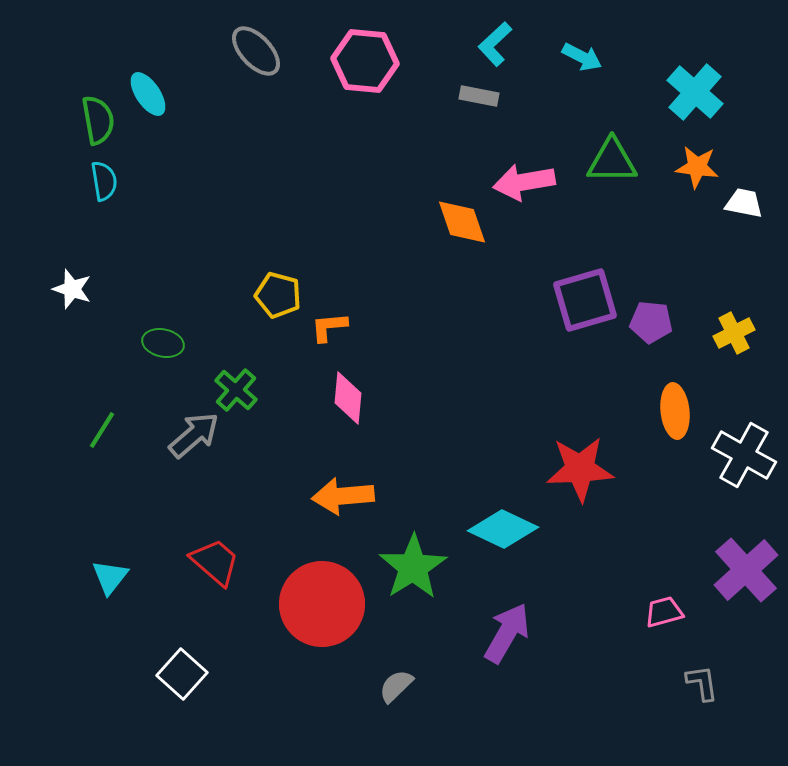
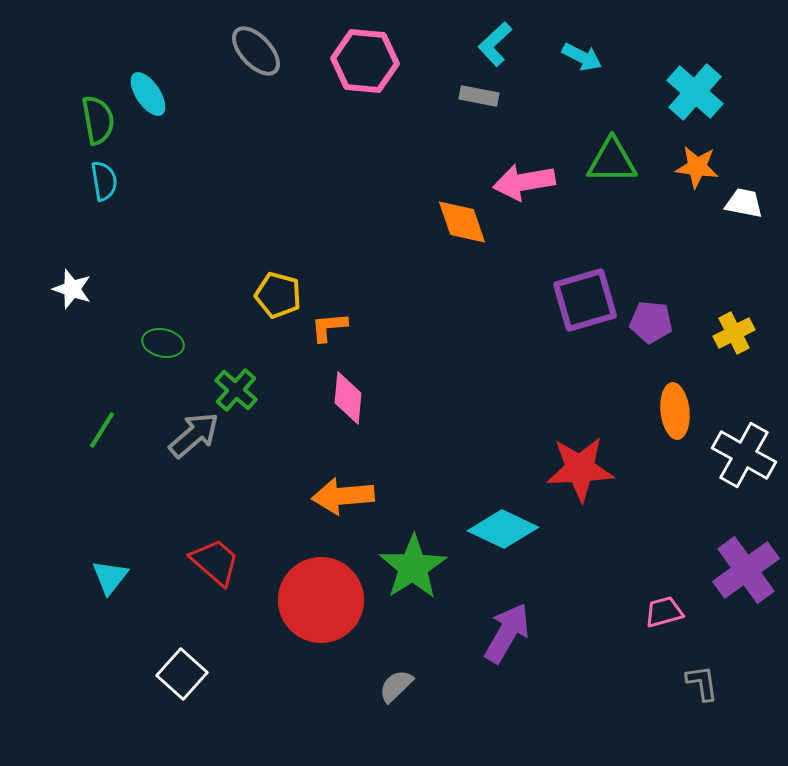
purple cross: rotated 6 degrees clockwise
red circle: moved 1 px left, 4 px up
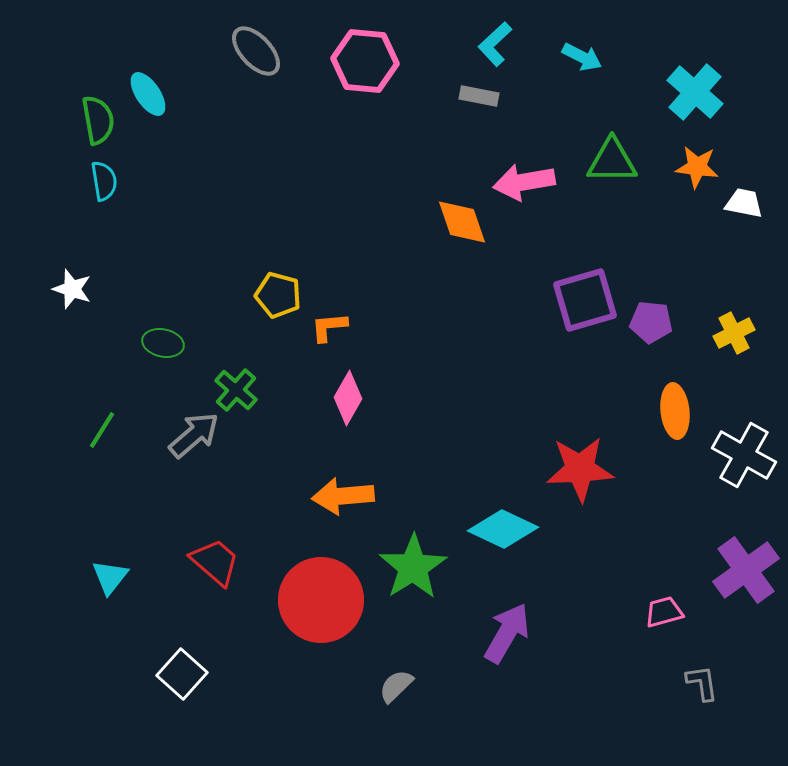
pink diamond: rotated 24 degrees clockwise
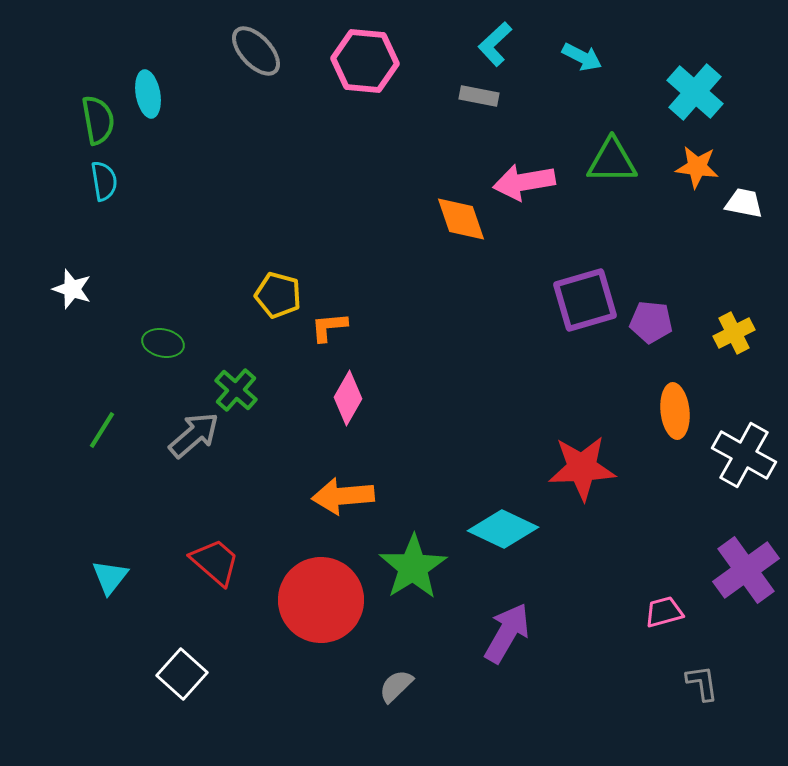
cyan ellipse: rotated 24 degrees clockwise
orange diamond: moved 1 px left, 3 px up
red star: moved 2 px right, 1 px up
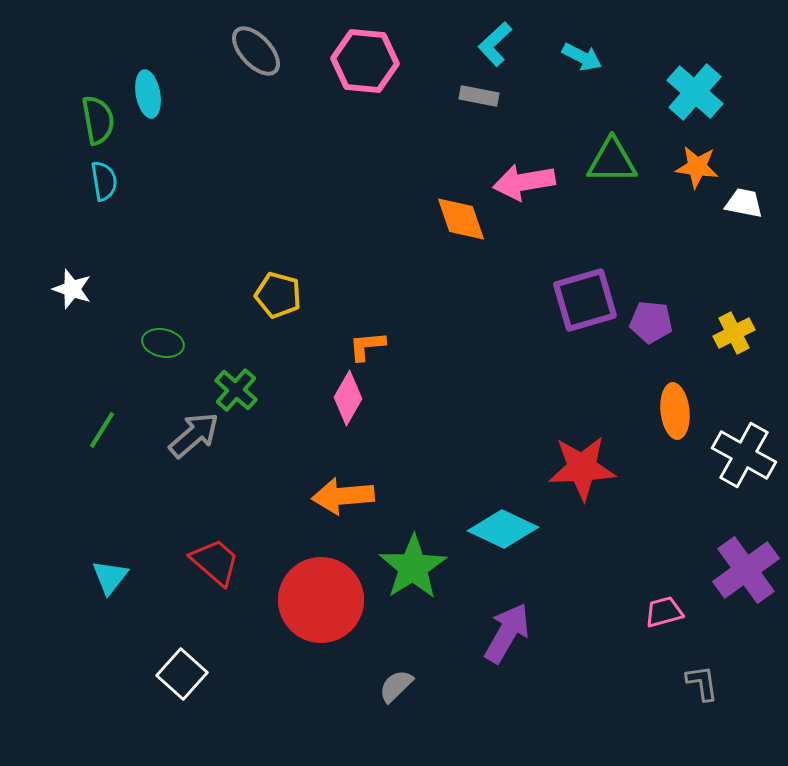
orange L-shape: moved 38 px right, 19 px down
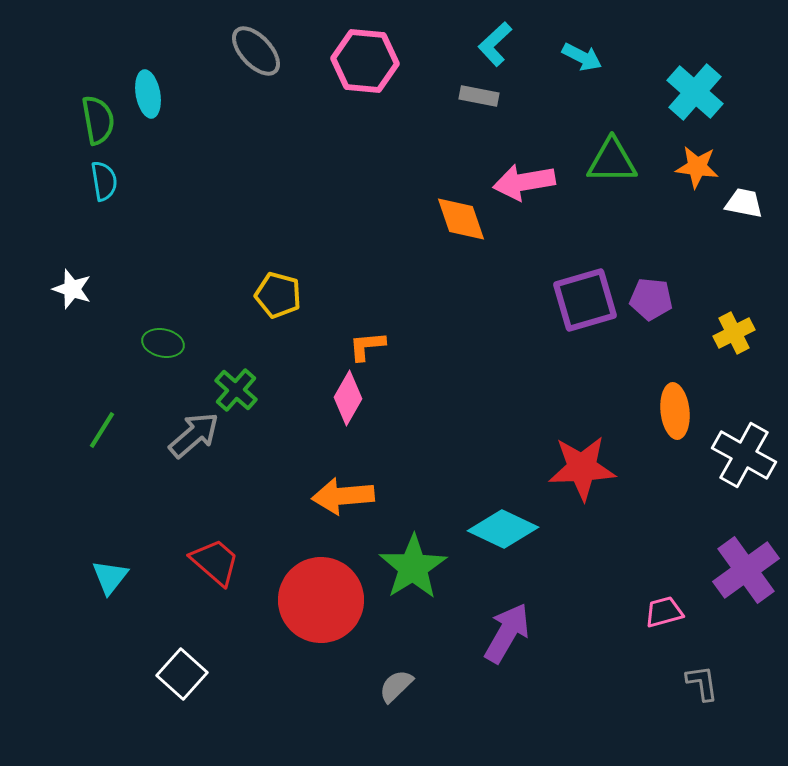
purple pentagon: moved 23 px up
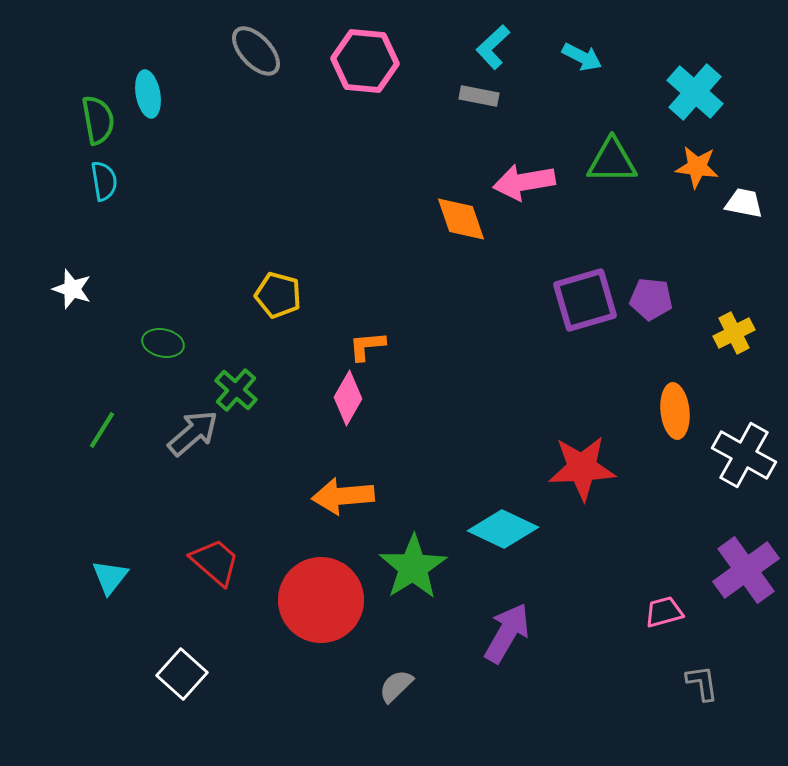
cyan L-shape: moved 2 px left, 3 px down
gray arrow: moved 1 px left, 2 px up
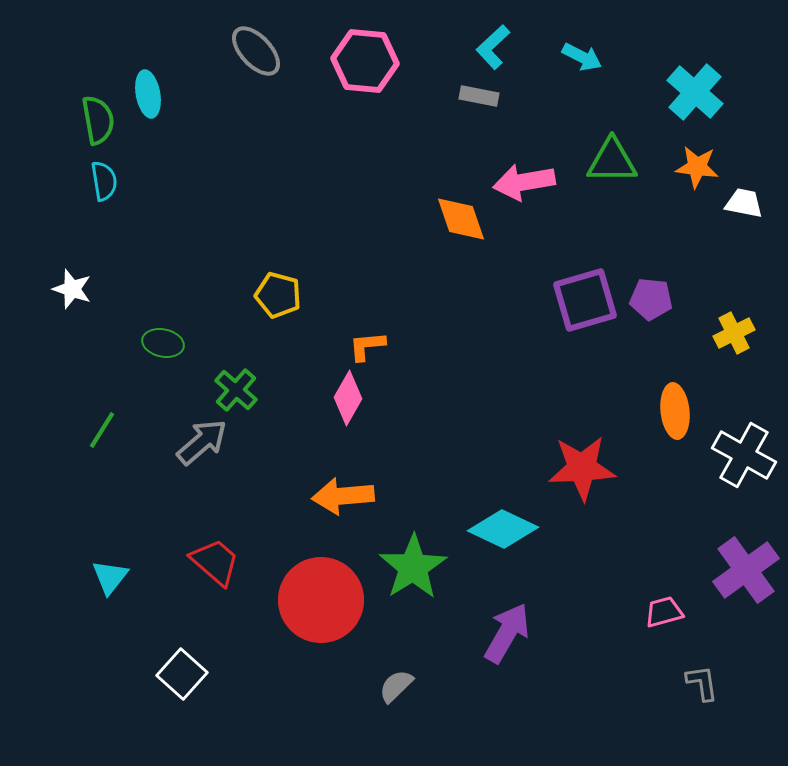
gray arrow: moved 9 px right, 9 px down
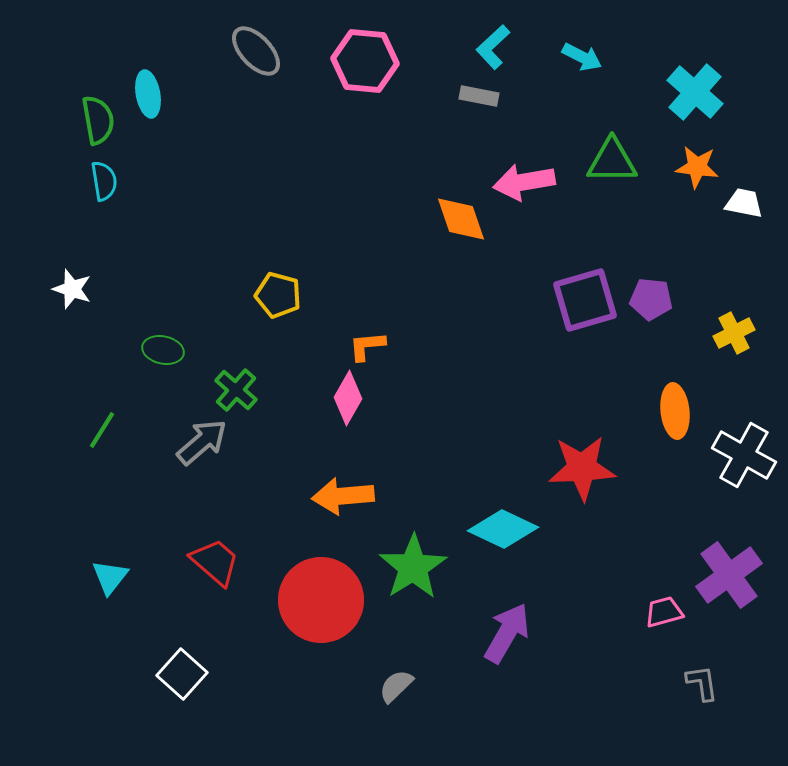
green ellipse: moved 7 px down
purple cross: moved 17 px left, 5 px down
